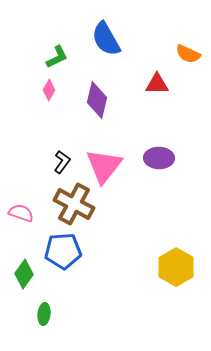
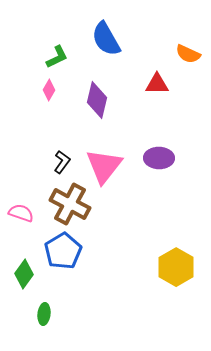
brown cross: moved 4 px left
blue pentagon: rotated 27 degrees counterclockwise
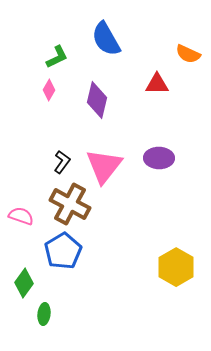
pink semicircle: moved 3 px down
green diamond: moved 9 px down
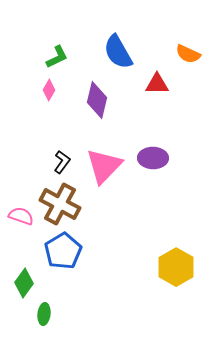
blue semicircle: moved 12 px right, 13 px down
purple ellipse: moved 6 px left
pink triangle: rotated 6 degrees clockwise
brown cross: moved 10 px left
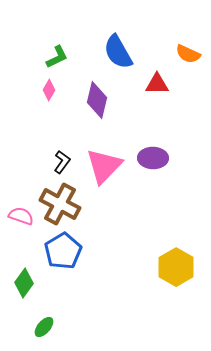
green ellipse: moved 13 px down; rotated 35 degrees clockwise
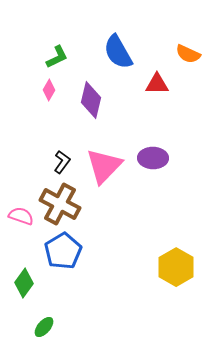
purple diamond: moved 6 px left
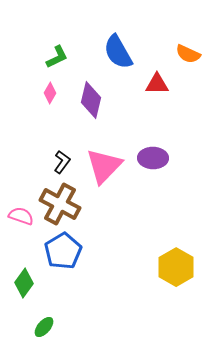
pink diamond: moved 1 px right, 3 px down
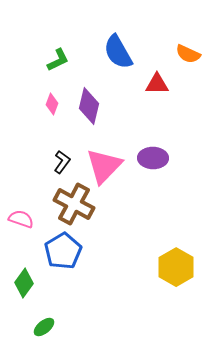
green L-shape: moved 1 px right, 3 px down
pink diamond: moved 2 px right, 11 px down; rotated 10 degrees counterclockwise
purple diamond: moved 2 px left, 6 px down
brown cross: moved 14 px right
pink semicircle: moved 3 px down
green ellipse: rotated 10 degrees clockwise
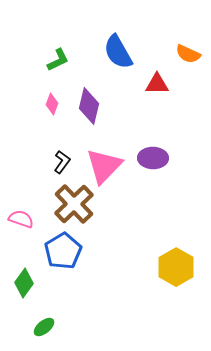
brown cross: rotated 18 degrees clockwise
